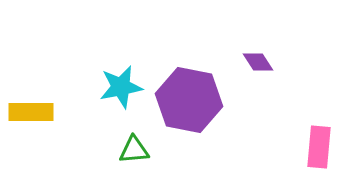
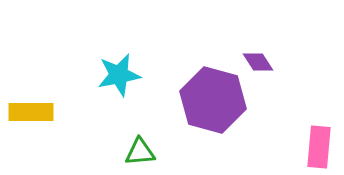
cyan star: moved 2 px left, 12 px up
purple hexagon: moved 24 px right; rotated 4 degrees clockwise
green triangle: moved 6 px right, 2 px down
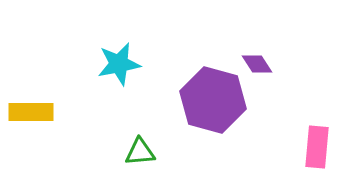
purple diamond: moved 1 px left, 2 px down
cyan star: moved 11 px up
pink rectangle: moved 2 px left
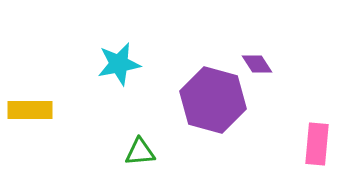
yellow rectangle: moved 1 px left, 2 px up
pink rectangle: moved 3 px up
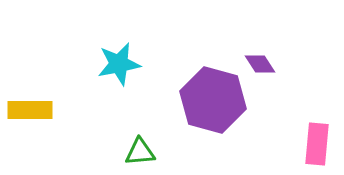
purple diamond: moved 3 px right
